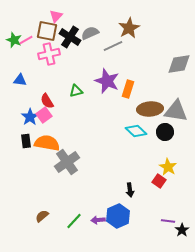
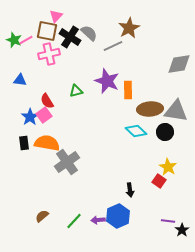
gray semicircle: moved 1 px left; rotated 66 degrees clockwise
orange rectangle: moved 1 px down; rotated 18 degrees counterclockwise
black rectangle: moved 2 px left, 2 px down
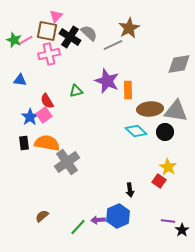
gray line: moved 1 px up
green line: moved 4 px right, 6 px down
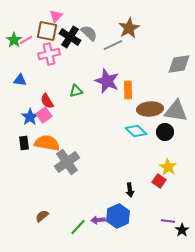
green star: rotated 14 degrees clockwise
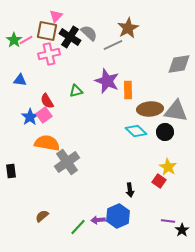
brown star: moved 1 px left
black rectangle: moved 13 px left, 28 px down
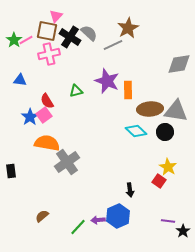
black star: moved 1 px right, 1 px down
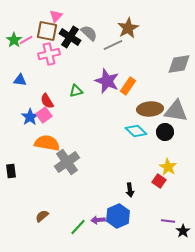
orange rectangle: moved 4 px up; rotated 36 degrees clockwise
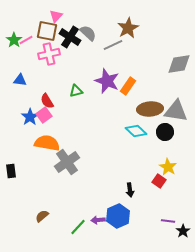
gray semicircle: moved 1 px left
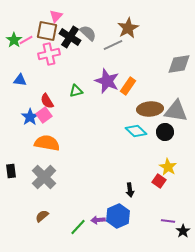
gray cross: moved 23 px left, 15 px down; rotated 10 degrees counterclockwise
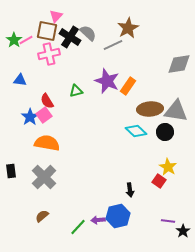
blue hexagon: rotated 10 degrees clockwise
